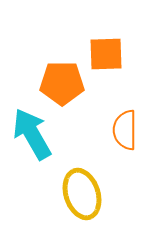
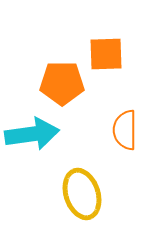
cyan arrow: rotated 112 degrees clockwise
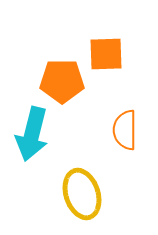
orange pentagon: moved 2 px up
cyan arrow: rotated 112 degrees clockwise
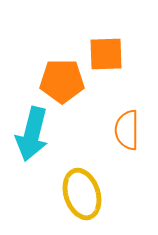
orange semicircle: moved 2 px right
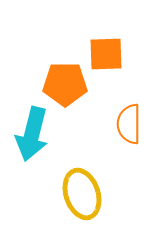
orange pentagon: moved 3 px right, 3 px down
orange semicircle: moved 2 px right, 6 px up
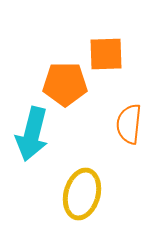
orange semicircle: rotated 6 degrees clockwise
yellow ellipse: rotated 33 degrees clockwise
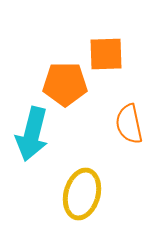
orange semicircle: rotated 18 degrees counterclockwise
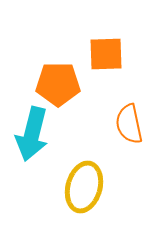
orange pentagon: moved 7 px left
yellow ellipse: moved 2 px right, 7 px up
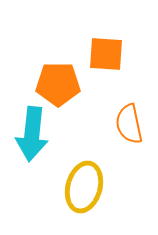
orange square: rotated 6 degrees clockwise
cyan arrow: rotated 8 degrees counterclockwise
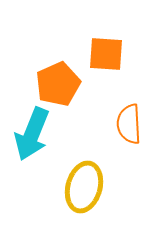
orange pentagon: rotated 24 degrees counterclockwise
orange semicircle: rotated 9 degrees clockwise
cyan arrow: rotated 16 degrees clockwise
